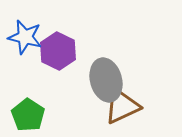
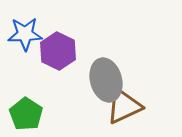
blue star: moved 3 px up; rotated 16 degrees counterclockwise
brown triangle: moved 2 px right
green pentagon: moved 2 px left, 1 px up
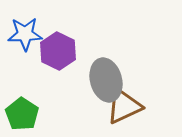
green pentagon: moved 4 px left
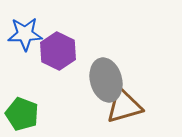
brown triangle: rotated 9 degrees clockwise
green pentagon: rotated 12 degrees counterclockwise
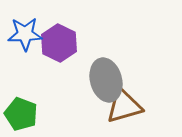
purple hexagon: moved 1 px right, 8 px up
green pentagon: moved 1 px left
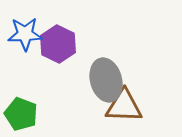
purple hexagon: moved 1 px left, 1 px down
brown triangle: rotated 18 degrees clockwise
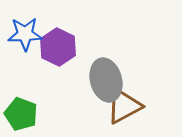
purple hexagon: moved 3 px down
brown triangle: rotated 30 degrees counterclockwise
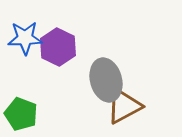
blue star: moved 4 px down
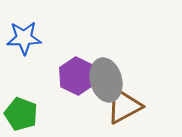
blue star: moved 1 px left
purple hexagon: moved 19 px right, 29 px down
